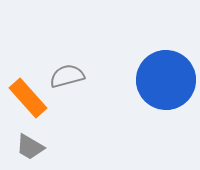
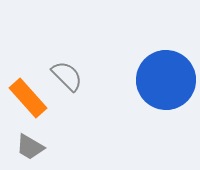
gray semicircle: rotated 60 degrees clockwise
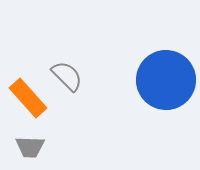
gray trapezoid: rotated 28 degrees counterclockwise
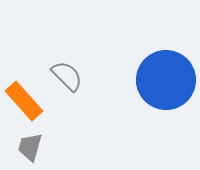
orange rectangle: moved 4 px left, 3 px down
gray trapezoid: rotated 104 degrees clockwise
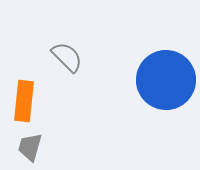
gray semicircle: moved 19 px up
orange rectangle: rotated 48 degrees clockwise
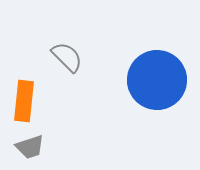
blue circle: moved 9 px left
gray trapezoid: rotated 124 degrees counterclockwise
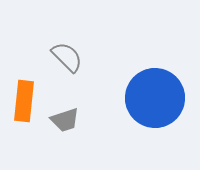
blue circle: moved 2 px left, 18 px down
gray trapezoid: moved 35 px right, 27 px up
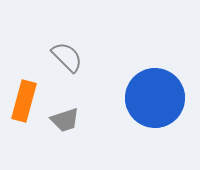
orange rectangle: rotated 9 degrees clockwise
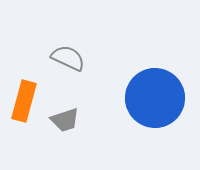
gray semicircle: moved 1 px right, 1 px down; rotated 20 degrees counterclockwise
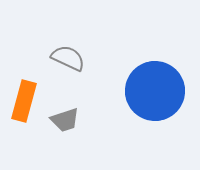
blue circle: moved 7 px up
